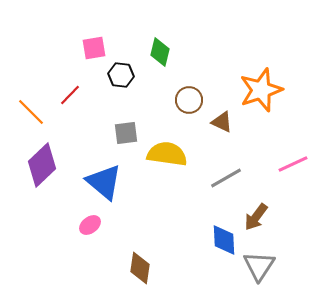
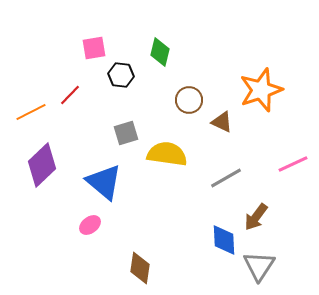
orange line: rotated 72 degrees counterclockwise
gray square: rotated 10 degrees counterclockwise
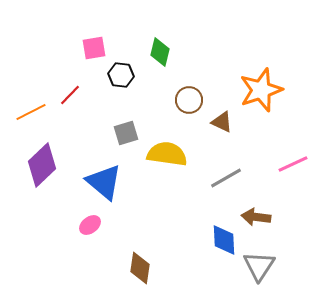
brown arrow: rotated 60 degrees clockwise
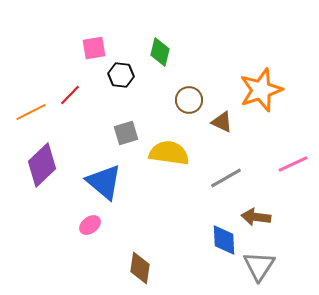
yellow semicircle: moved 2 px right, 1 px up
